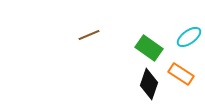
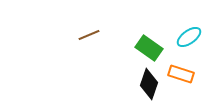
orange rectangle: rotated 15 degrees counterclockwise
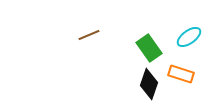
green rectangle: rotated 20 degrees clockwise
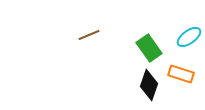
black diamond: moved 1 px down
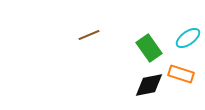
cyan ellipse: moved 1 px left, 1 px down
black diamond: rotated 60 degrees clockwise
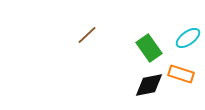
brown line: moved 2 px left; rotated 20 degrees counterclockwise
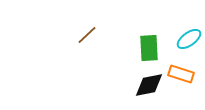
cyan ellipse: moved 1 px right, 1 px down
green rectangle: rotated 32 degrees clockwise
